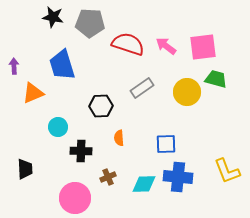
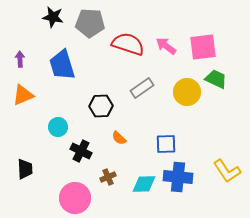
purple arrow: moved 6 px right, 7 px up
green trapezoid: rotated 10 degrees clockwise
orange triangle: moved 10 px left, 2 px down
orange semicircle: rotated 42 degrees counterclockwise
black cross: rotated 25 degrees clockwise
yellow L-shape: rotated 12 degrees counterclockwise
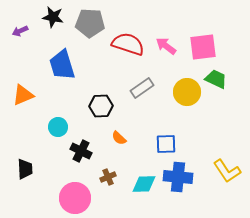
purple arrow: moved 28 px up; rotated 112 degrees counterclockwise
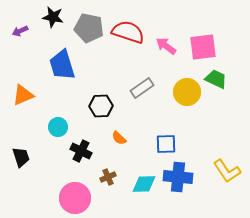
gray pentagon: moved 1 px left, 5 px down; rotated 8 degrees clockwise
red semicircle: moved 12 px up
black trapezoid: moved 4 px left, 12 px up; rotated 15 degrees counterclockwise
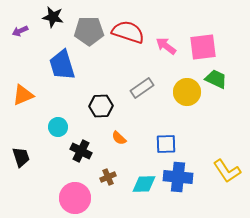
gray pentagon: moved 3 px down; rotated 12 degrees counterclockwise
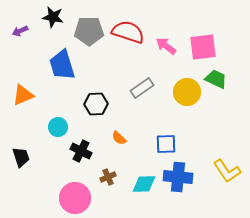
black hexagon: moved 5 px left, 2 px up
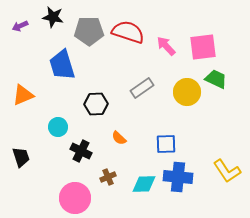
purple arrow: moved 5 px up
pink arrow: rotated 10 degrees clockwise
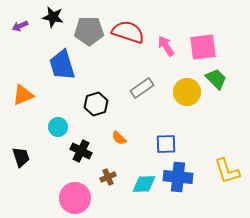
pink arrow: rotated 10 degrees clockwise
green trapezoid: rotated 20 degrees clockwise
black hexagon: rotated 15 degrees counterclockwise
yellow L-shape: rotated 16 degrees clockwise
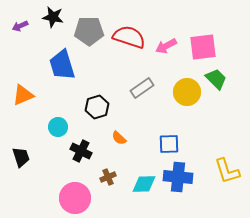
red semicircle: moved 1 px right, 5 px down
pink arrow: rotated 85 degrees counterclockwise
black hexagon: moved 1 px right, 3 px down
blue square: moved 3 px right
